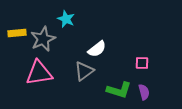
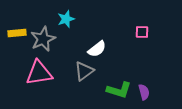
cyan star: rotated 30 degrees clockwise
pink square: moved 31 px up
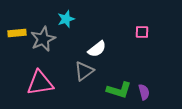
pink triangle: moved 1 px right, 10 px down
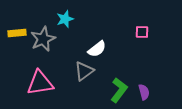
cyan star: moved 1 px left
green L-shape: rotated 70 degrees counterclockwise
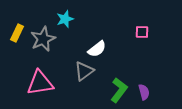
yellow rectangle: rotated 60 degrees counterclockwise
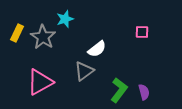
gray star: moved 2 px up; rotated 15 degrees counterclockwise
pink triangle: moved 1 px up; rotated 20 degrees counterclockwise
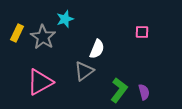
white semicircle: rotated 30 degrees counterclockwise
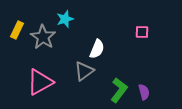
yellow rectangle: moved 3 px up
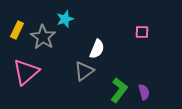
pink triangle: moved 14 px left, 10 px up; rotated 12 degrees counterclockwise
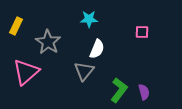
cyan star: moved 24 px right; rotated 18 degrees clockwise
yellow rectangle: moved 1 px left, 4 px up
gray star: moved 5 px right, 5 px down
gray triangle: rotated 15 degrees counterclockwise
